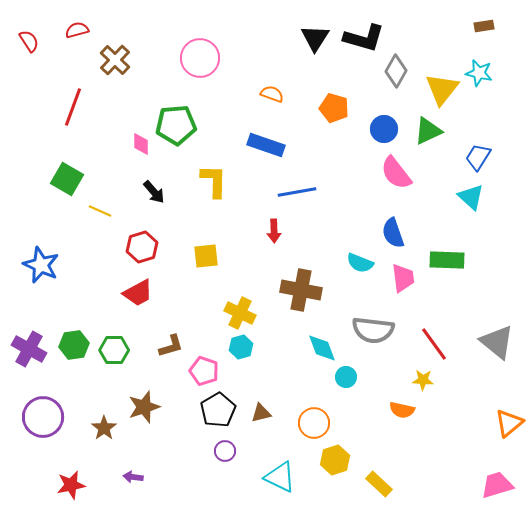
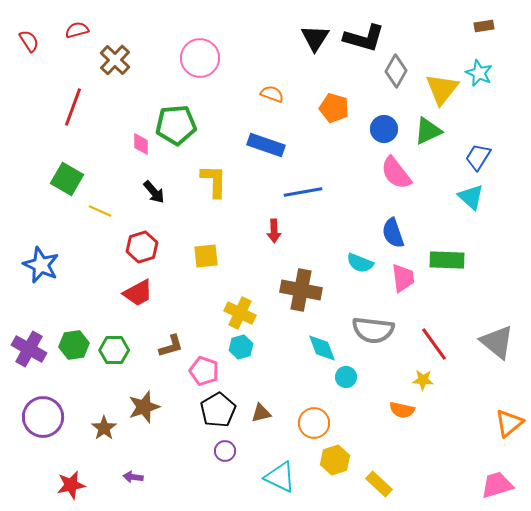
cyan star at (479, 73): rotated 12 degrees clockwise
blue line at (297, 192): moved 6 px right
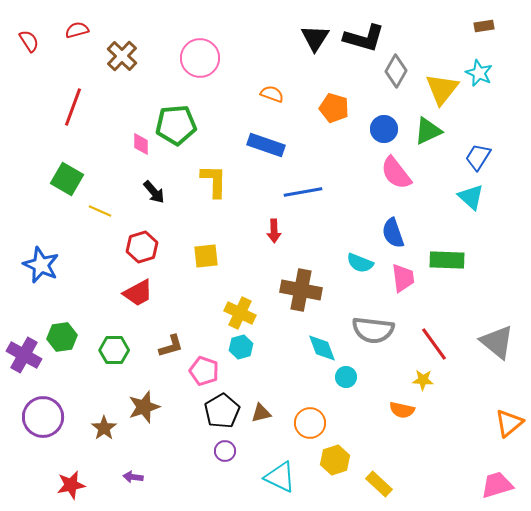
brown cross at (115, 60): moved 7 px right, 4 px up
green hexagon at (74, 345): moved 12 px left, 8 px up
purple cross at (29, 349): moved 5 px left, 6 px down
black pentagon at (218, 410): moved 4 px right, 1 px down
orange circle at (314, 423): moved 4 px left
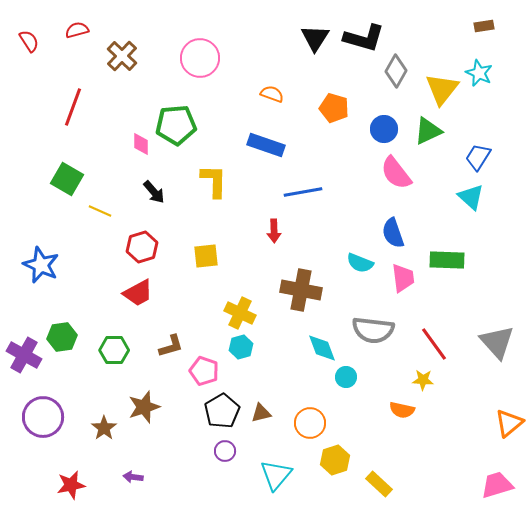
gray triangle at (497, 342): rotated 9 degrees clockwise
cyan triangle at (280, 477): moved 4 px left, 2 px up; rotated 44 degrees clockwise
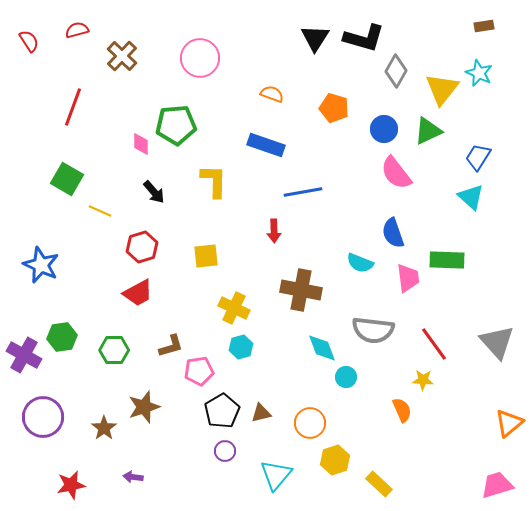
pink trapezoid at (403, 278): moved 5 px right
yellow cross at (240, 313): moved 6 px left, 5 px up
pink pentagon at (204, 371): moved 5 px left; rotated 28 degrees counterclockwise
orange semicircle at (402, 410): rotated 125 degrees counterclockwise
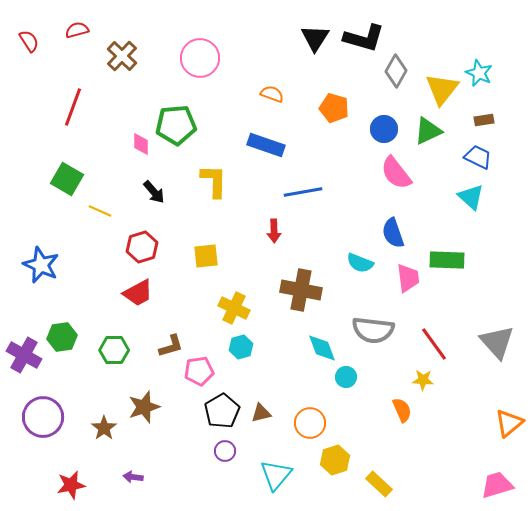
brown rectangle at (484, 26): moved 94 px down
blue trapezoid at (478, 157): rotated 84 degrees clockwise
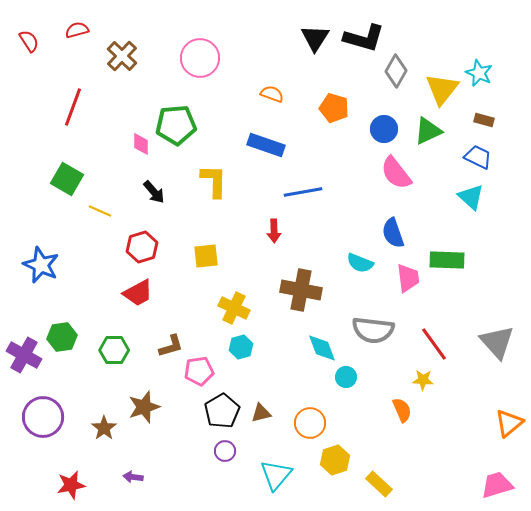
brown rectangle at (484, 120): rotated 24 degrees clockwise
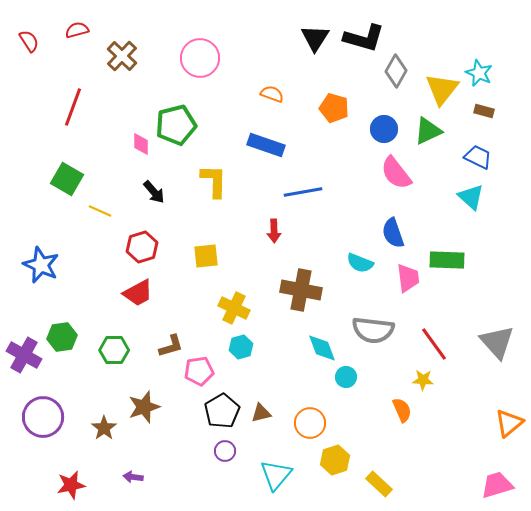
brown rectangle at (484, 120): moved 9 px up
green pentagon at (176, 125): rotated 9 degrees counterclockwise
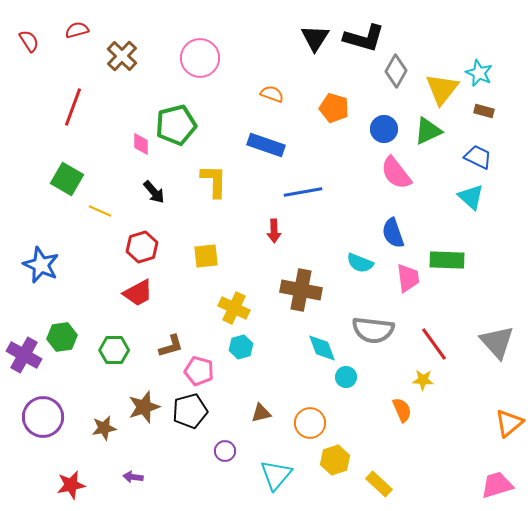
pink pentagon at (199, 371): rotated 24 degrees clockwise
black pentagon at (222, 411): moved 32 px left; rotated 16 degrees clockwise
brown star at (104, 428): rotated 25 degrees clockwise
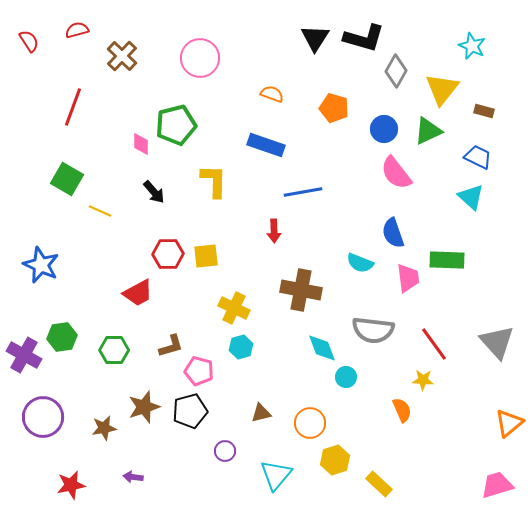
cyan star at (479, 73): moved 7 px left, 27 px up
red hexagon at (142, 247): moved 26 px right, 7 px down; rotated 16 degrees clockwise
